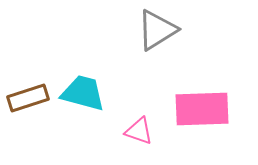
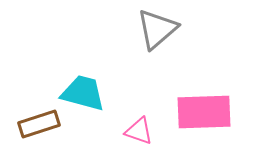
gray triangle: moved 1 px up; rotated 9 degrees counterclockwise
brown rectangle: moved 11 px right, 26 px down
pink rectangle: moved 2 px right, 3 px down
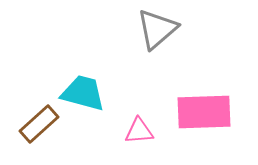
brown rectangle: rotated 24 degrees counterclockwise
pink triangle: rotated 24 degrees counterclockwise
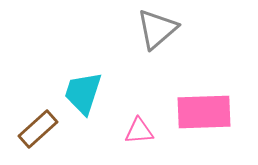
cyan trapezoid: rotated 87 degrees counterclockwise
brown rectangle: moved 1 px left, 5 px down
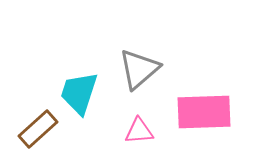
gray triangle: moved 18 px left, 40 px down
cyan trapezoid: moved 4 px left
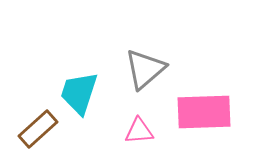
gray triangle: moved 6 px right
